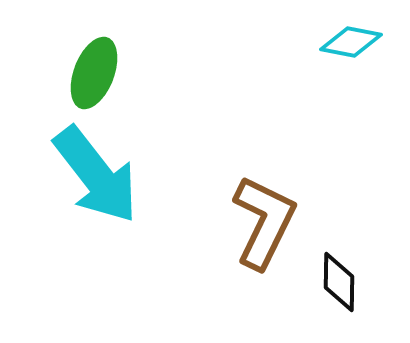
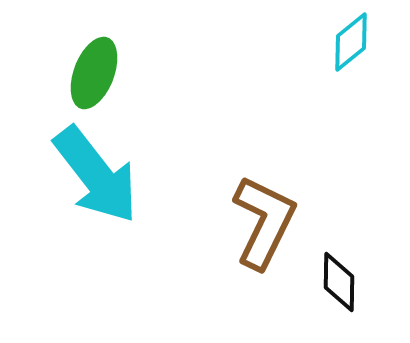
cyan diamond: rotated 50 degrees counterclockwise
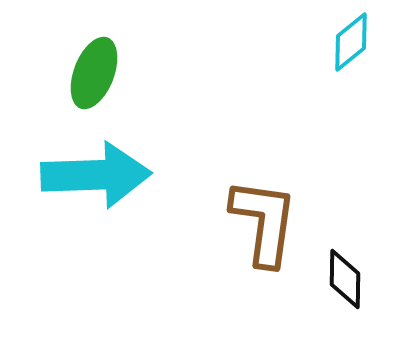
cyan arrow: rotated 54 degrees counterclockwise
brown L-shape: rotated 18 degrees counterclockwise
black diamond: moved 6 px right, 3 px up
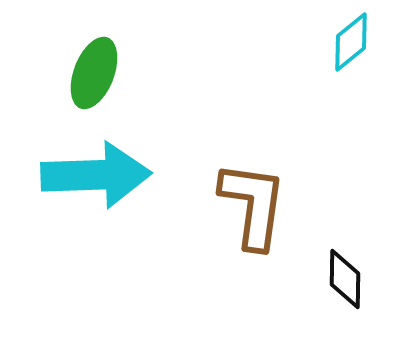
brown L-shape: moved 11 px left, 17 px up
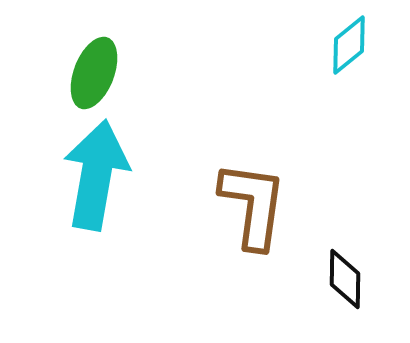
cyan diamond: moved 2 px left, 3 px down
cyan arrow: rotated 78 degrees counterclockwise
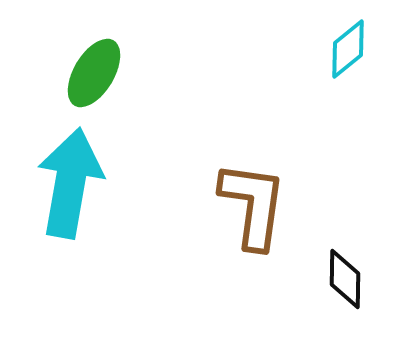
cyan diamond: moved 1 px left, 4 px down
green ellipse: rotated 10 degrees clockwise
cyan arrow: moved 26 px left, 8 px down
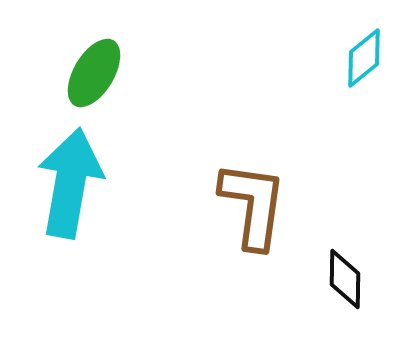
cyan diamond: moved 16 px right, 9 px down
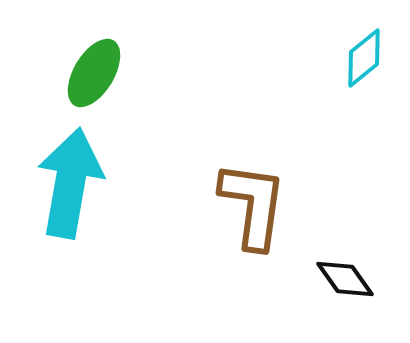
black diamond: rotated 36 degrees counterclockwise
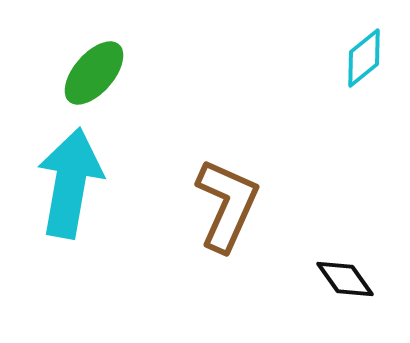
green ellipse: rotated 10 degrees clockwise
brown L-shape: moved 26 px left; rotated 16 degrees clockwise
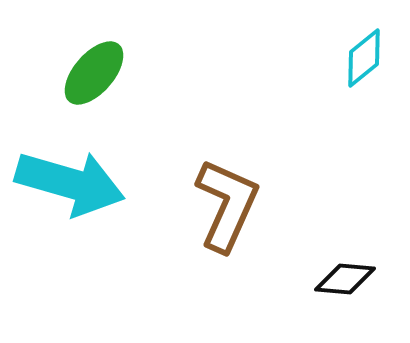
cyan arrow: rotated 96 degrees clockwise
black diamond: rotated 50 degrees counterclockwise
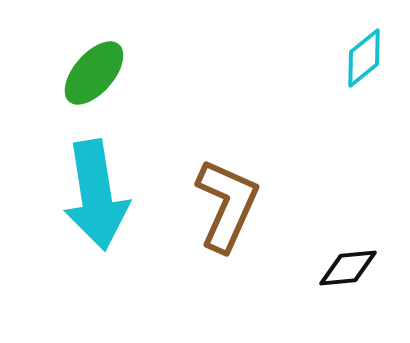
cyan arrow: moved 26 px right, 12 px down; rotated 65 degrees clockwise
black diamond: moved 3 px right, 11 px up; rotated 10 degrees counterclockwise
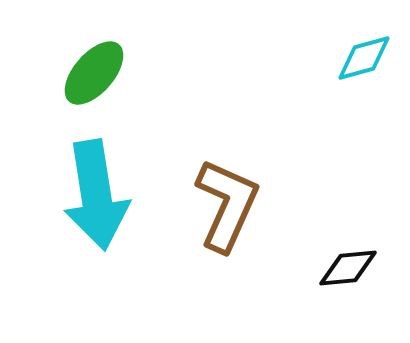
cyan diamond: rotated 24 degrees clockwise
